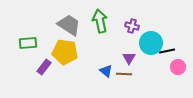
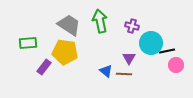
pink circle: moved 2 px left, 2 px up
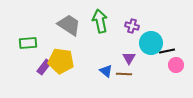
yellow pentagon: moved 4 px left, 9 px down
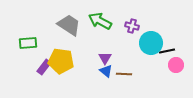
green arrow: rotated 50 degrees counterclockwise
purple triangle: moved 24 px left
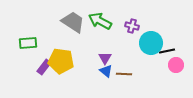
gray trapezoid: moved 4 px right, 3 px up
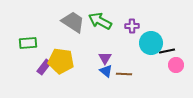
purple cross: rotated 16 degrees counterclockwise
